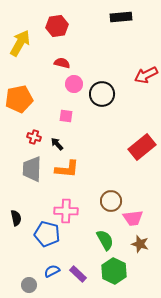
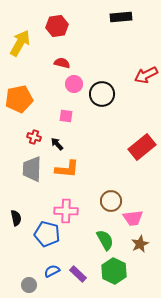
brown star: rotated 30 degrees clockwise
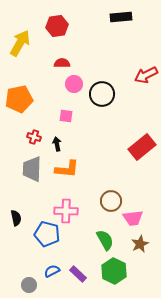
red semicircle: rotated 14 degrees counterclockwise
black arrow: rotated 32 degrees clockwise
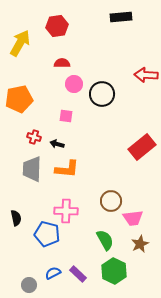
red arrow: rotated 30 degrees clockwise
black arrow: rotated 64 degrees counterclockwise
blue semicircle: moved 1 px right, 2 px down
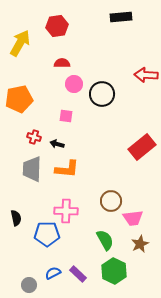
blue pentagon: rotated 15 degrees counterclockwise
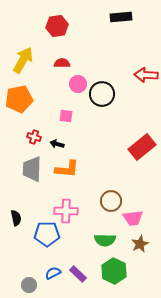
yellow arrow: moved 3 px right, 17 px down
pink circle: moved 4 px right
green semicircle: rotated 120 degrees clockwise
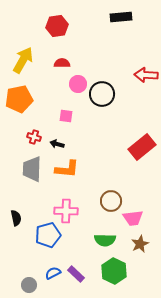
blue pentagon: moved 1 px right, 1 px down; rotated 15 degrees counterclockwise
purple rectangle: moved 2 px left
